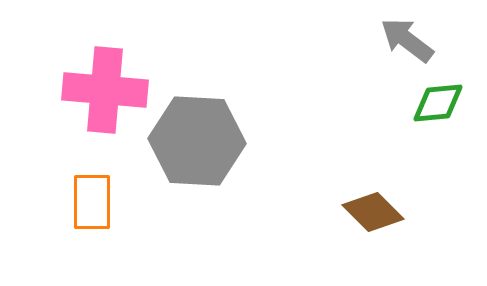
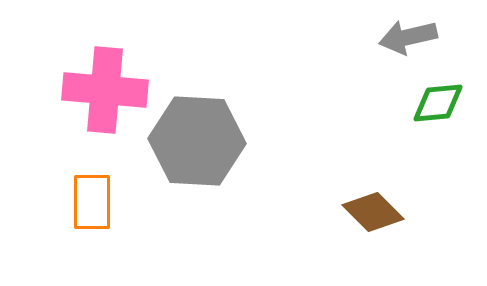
gray arrow: moved 1 px right, 3 px up; rotated 50 degrees counterclockwise
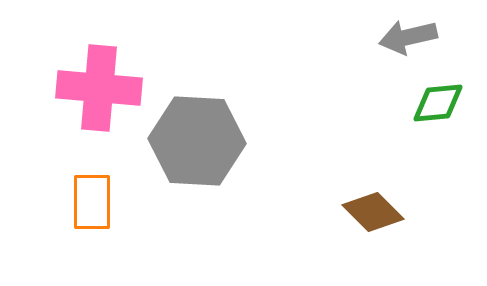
pink cross: moved 6 px left, 2 px up
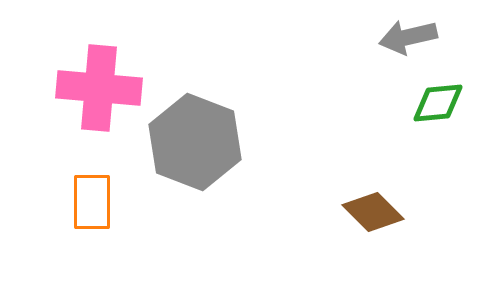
gray hexagon: moved 2 px left, 1 px down; rotated 18 degrees clockwise
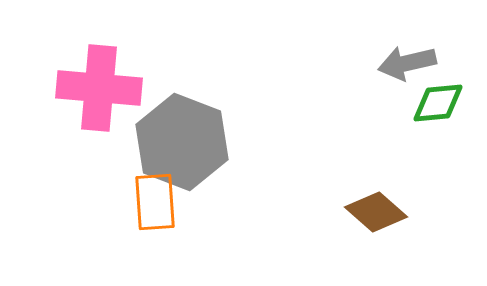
gray arrow: moved 1 px left, 26 px down
gray hexagon: moved 13 px left
orange rectangle: moved 63 px right; rotated 4 degrees counterclockwise
brown diamond: moved 3 px right; rotated 4 degrees counterclockwise
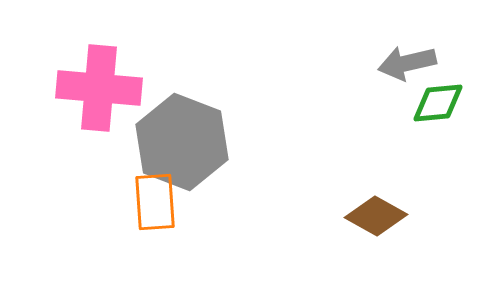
brown diamond: moved 4 px down; rotated 12 degrees counterclockwise
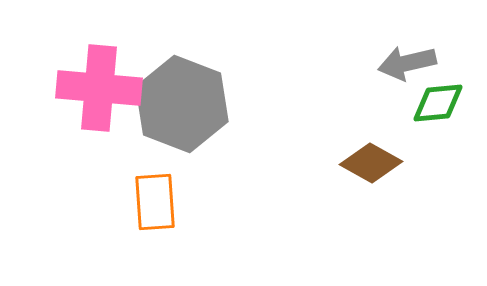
gray hexagon: moved 38 px up
brown diamond: moved 5 px left, 53 px up
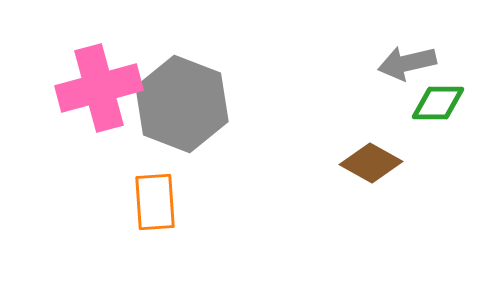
pink cross: rotated 20 degrees counterclockwise
green diamond: rotated 6 degrees clockwise
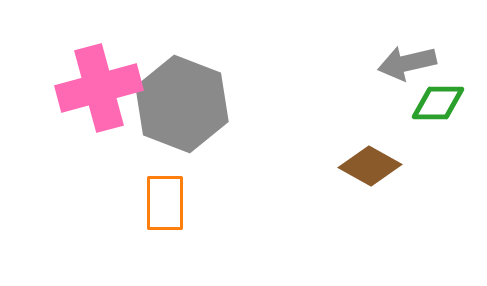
brown diamond: moved 1 px left, 3 px down
orange rectangle: moved 10 px right, 1 px down; rotated 4 degrees clockwise
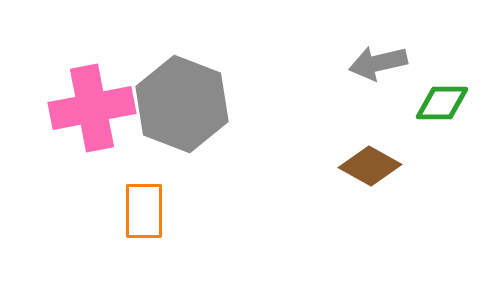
gray arrow: moved 29 px left
pink cross: moved 7 px left, 20 px down; rotated 4 degrees clockwise
green diamond: moved 4 px right
orange rectangle: moved 21 px left, 8 px down
